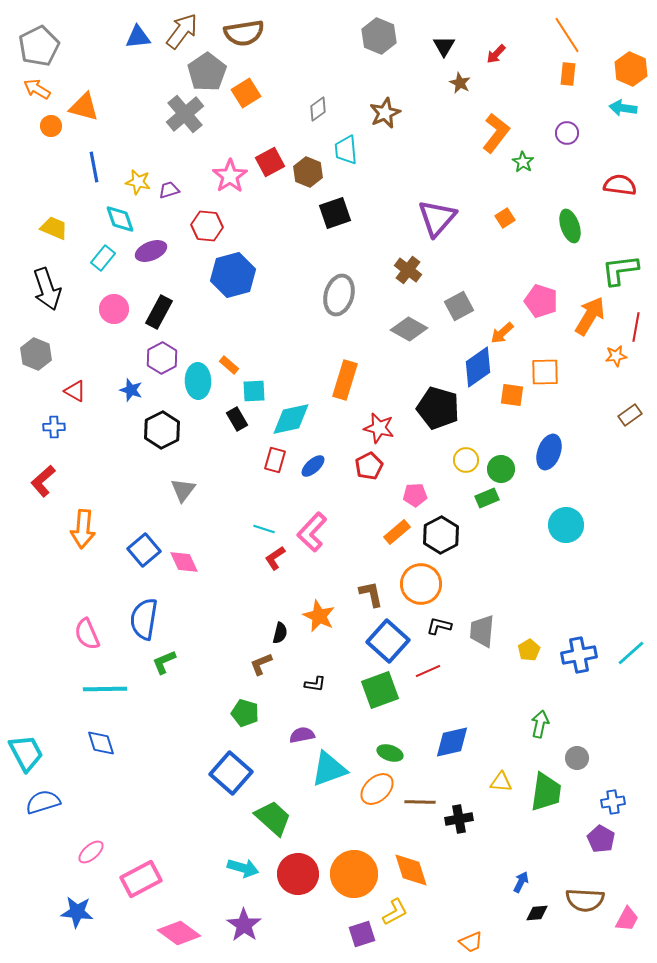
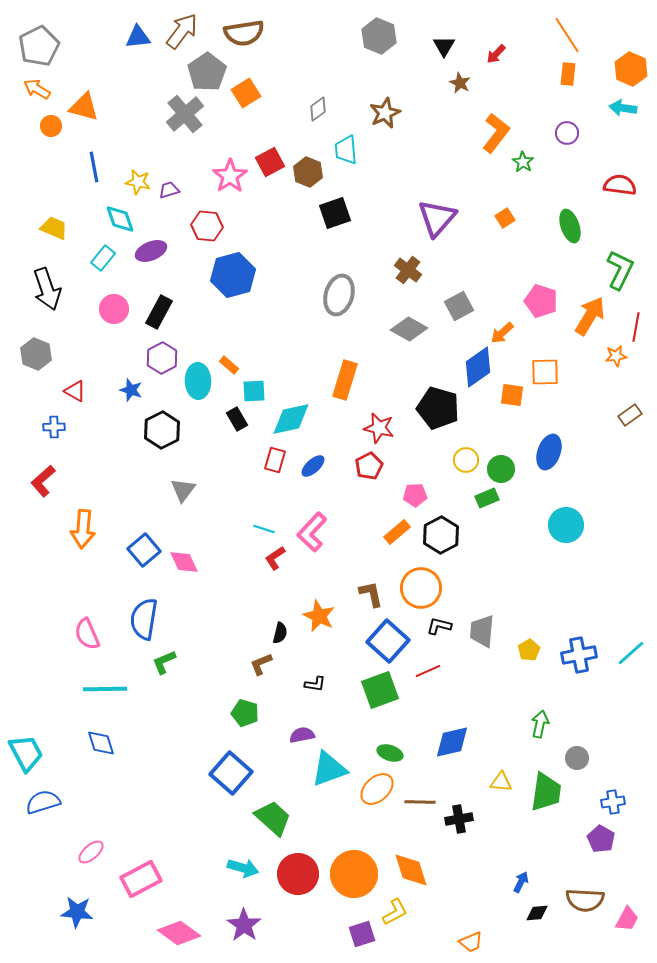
green L-shape at (620, 270): rotated 123 degrees clockwise
orange circle at (421, 584): moved 4 px down
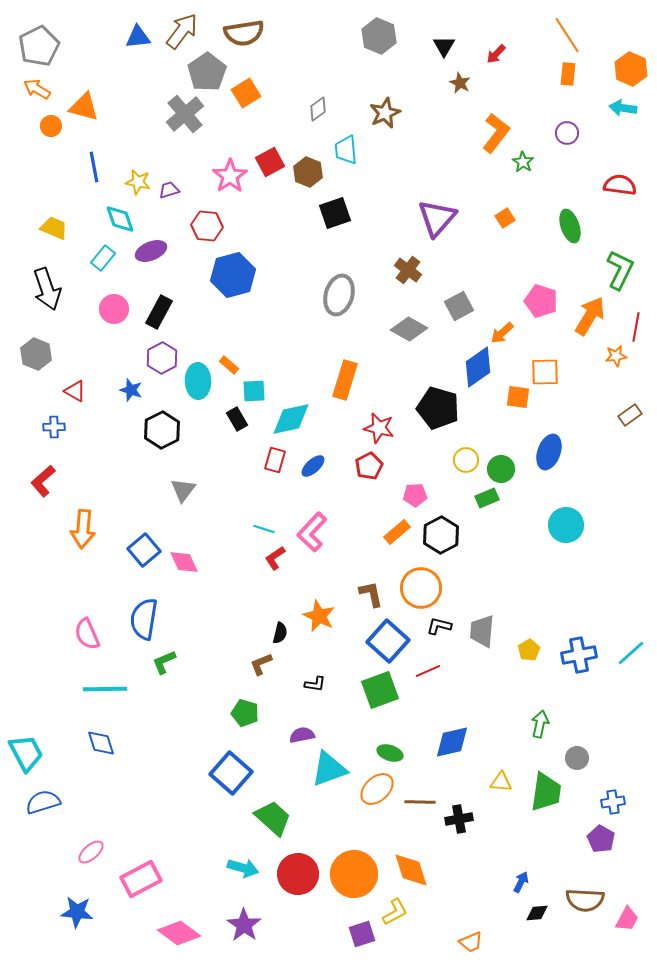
orange square at (512, 395): moved 6 px right, 2 px down
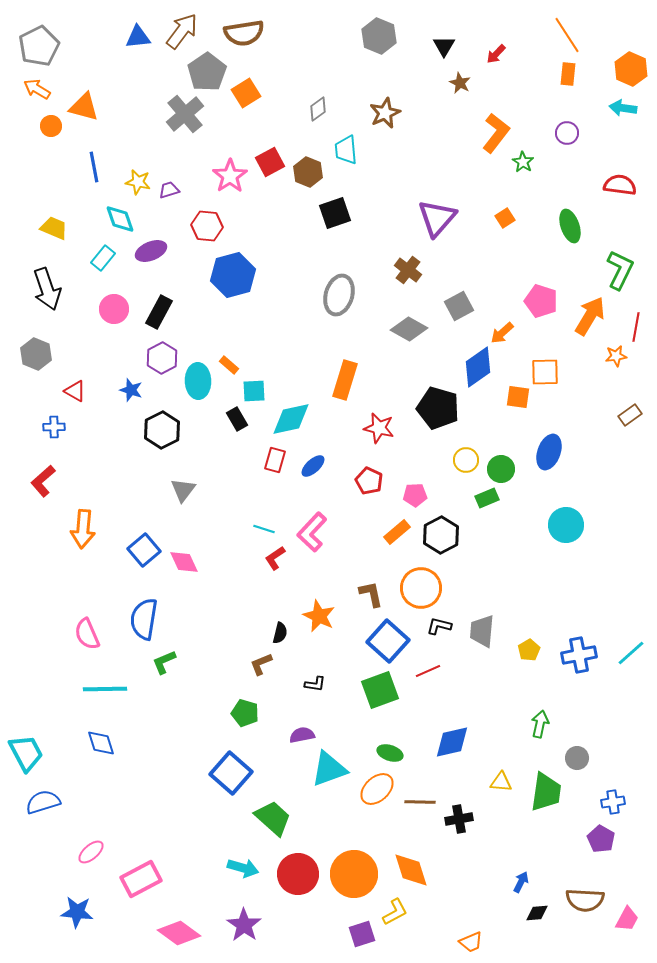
red pentagon at (369, 466): moved 15 px down; rotated 20 degrees counterclockwise
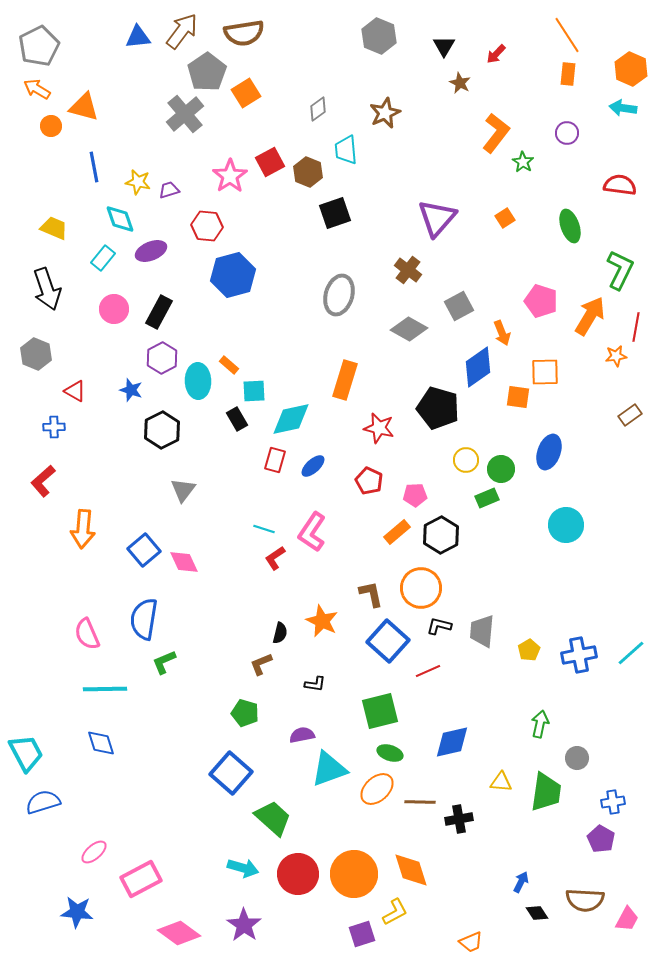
orange arrow at (502, 333): rotated 70 degrees counterclockwise
pink L-shape at (312, 532): rotated 9 degrees counterclockwise
orange star at (319, 616): moved 3 px right, 5 px down
green square at (380, 690): moved 21 px down; rotated 6 degrees clockwise
pink ellipse at (91, 852): moved 3 px right
black diamond at (537, 913): rotated 60 degrees clockwise
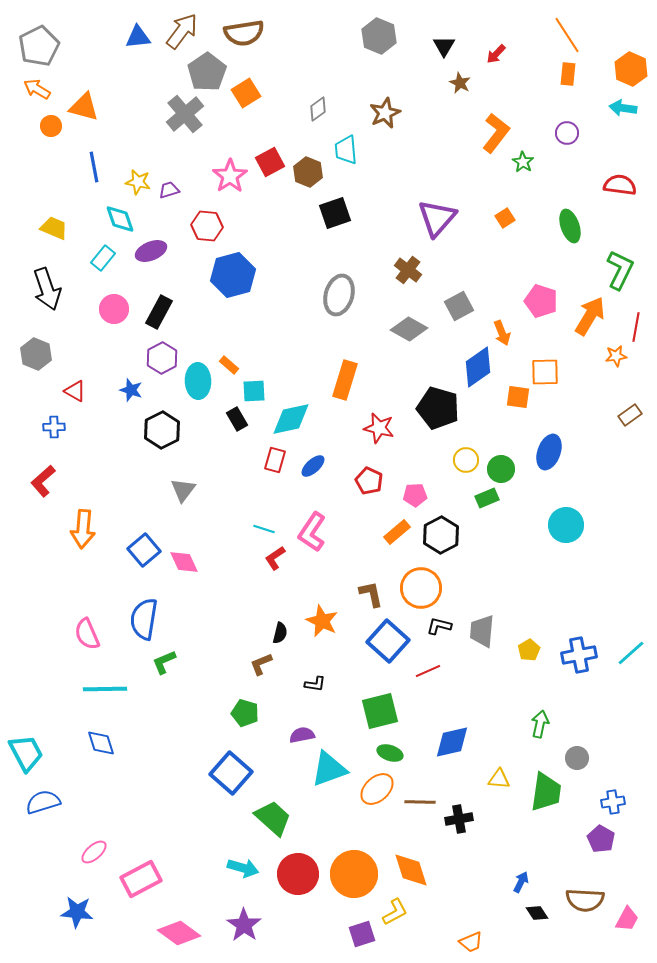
yellow triangle at (501, 782): moved 2 px left, 3 px up
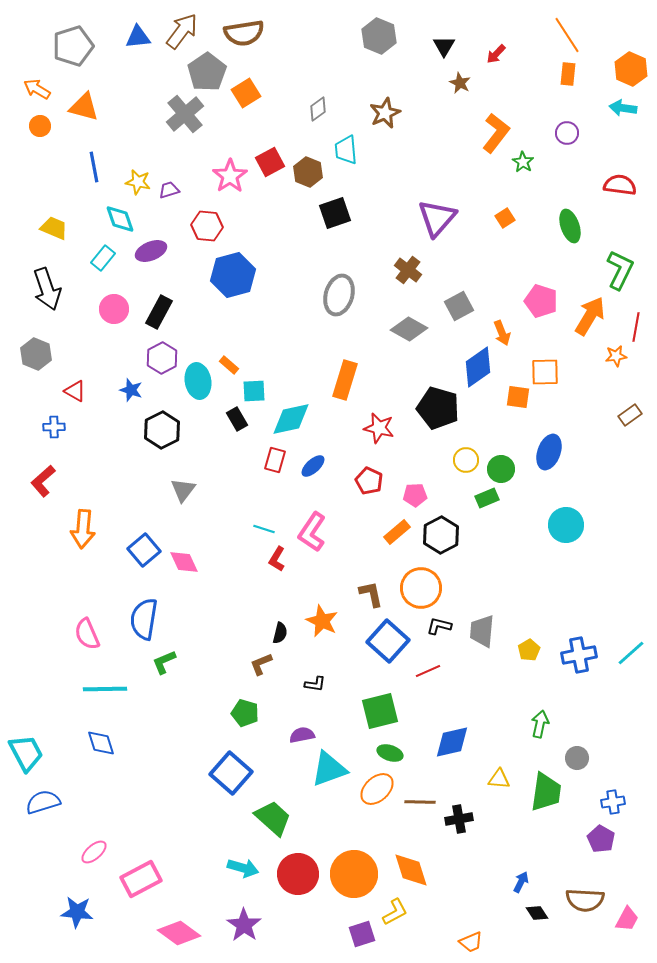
gray pentagon at (39, 46): moved 34 px right; rotated 9 degrees clockwise
orange circle at (51, 126): moved 11 px left
cyan ellipse at (198, 381): rotated 8 degrees counterclockwise
red L-shape at (275, 558): moved 2 px right, 1 px down; rotated 25 degrees counterclockwise
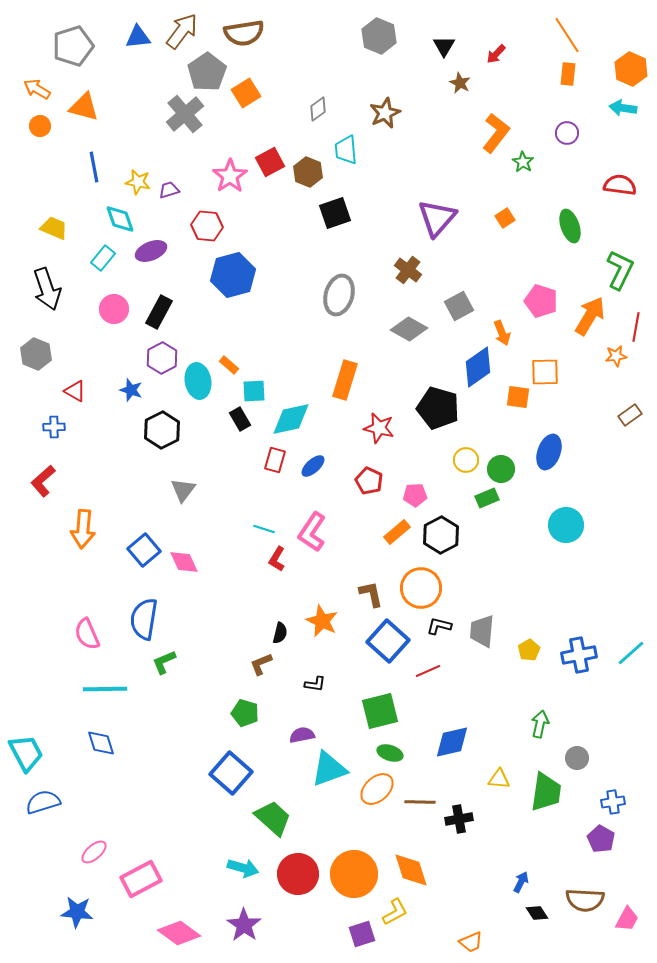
black rectangle at (237, 419): moved 3 px right
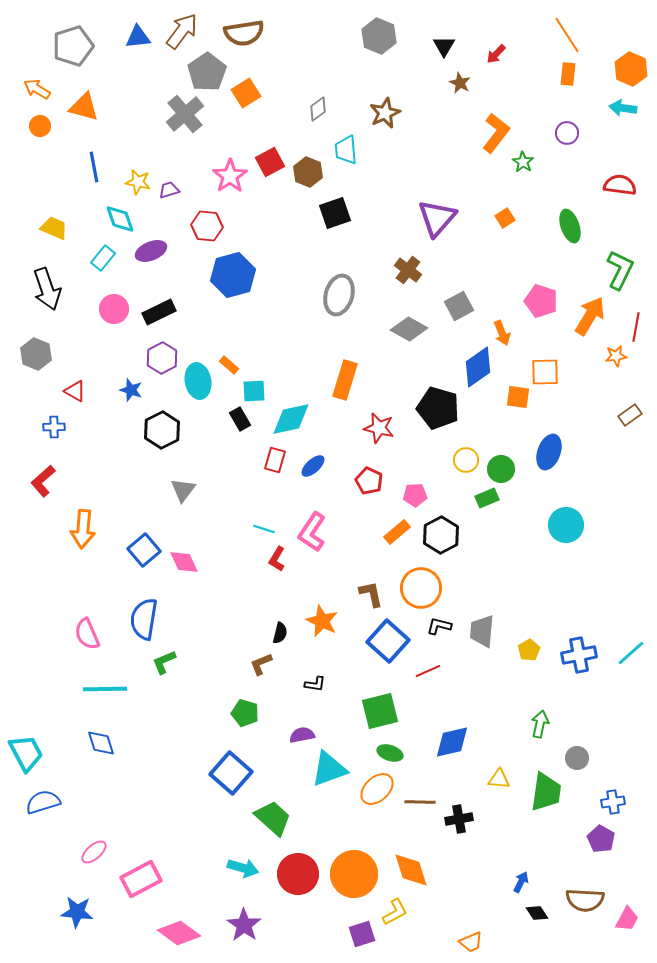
black rectangle at (159, 312): rotated 36 degrees clockwise
